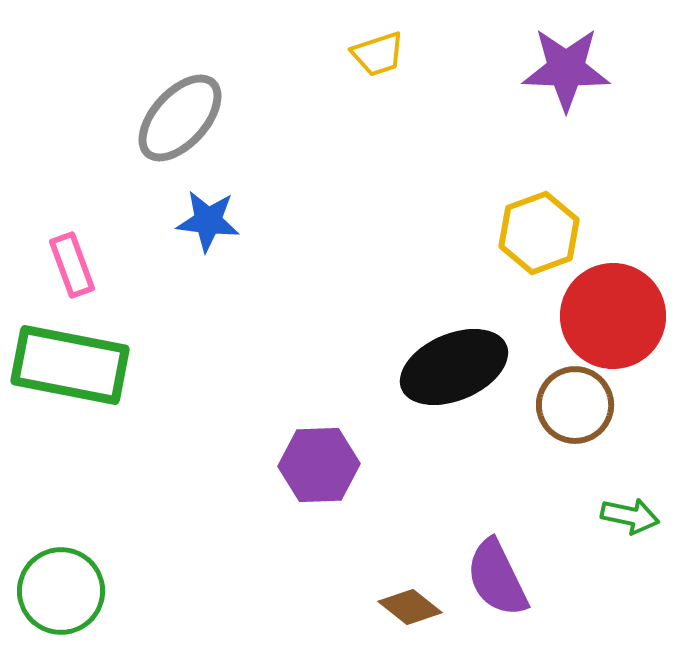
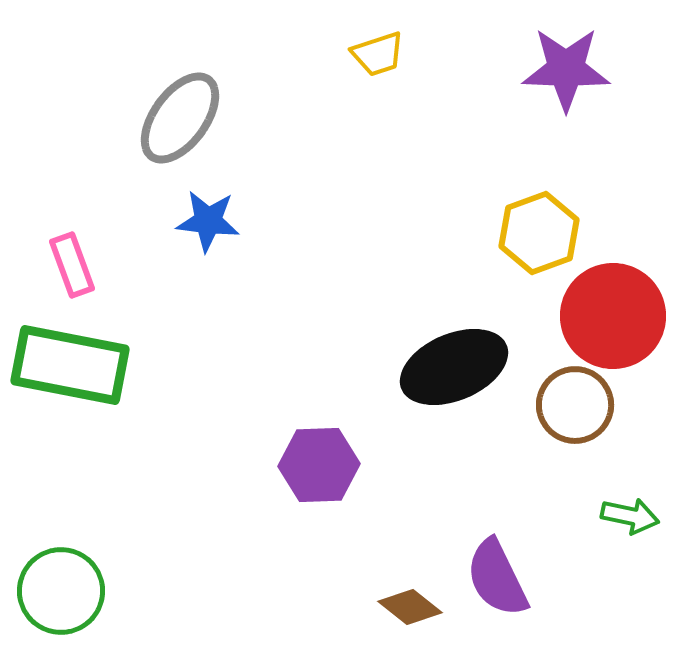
gray ellipse: rotated 6 degrees counterclockwise
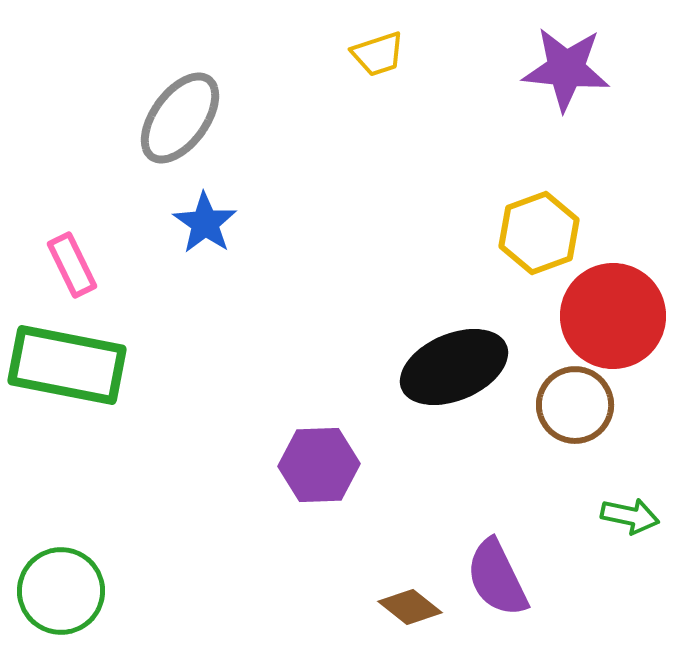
purple star: rotated 4 degrees clockwise
blue star: moved 3 px left, 2 px down; rotated 28 degrees clockwise
pink rectangle: rotated 6 degrees counterclockwise
green rectangle: moved 3 px left
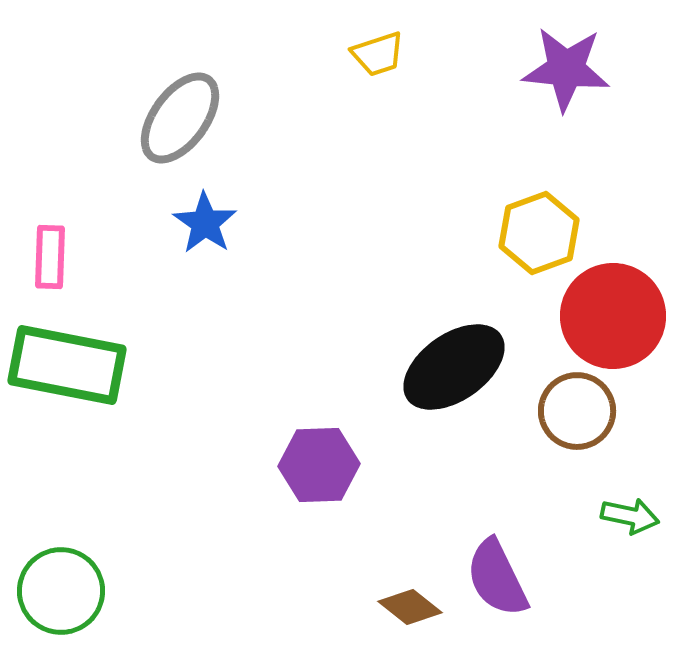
pink rectangle: moved 22 px left, 8 px up; rotated 28 degrees clockwise
black ellipse: rotated 12 degrees counterclockwise
brown circle: moved 2 px right, 6 px down
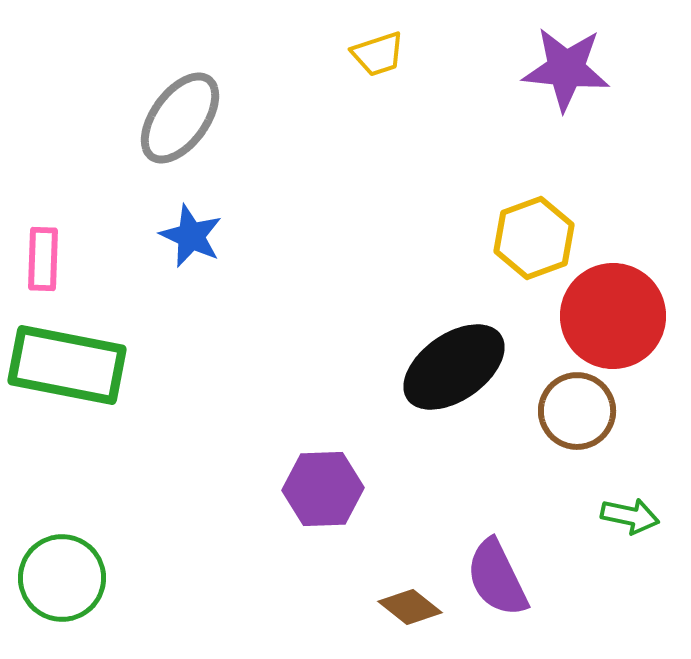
blue star: moved 14 px left, 13 px down; rotated 10 degrees counterclockwise
yellow hexagon: moved 5 px left, 5 px down
pink rectangle: moved 7 px left, 2 px down
purple hexagon: moved 4 px right, 24 px down
green circle: moved 1 px right, 13 px up
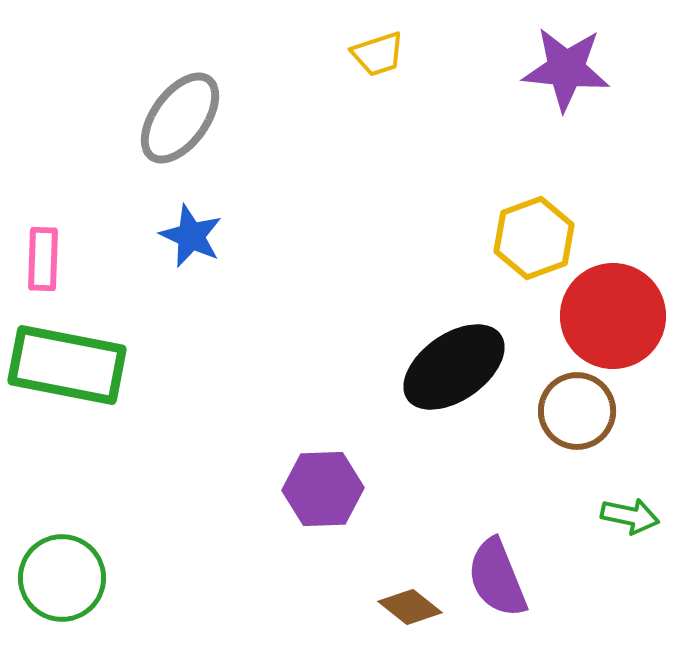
purple semicircle: rotated 4 degrees clockwise
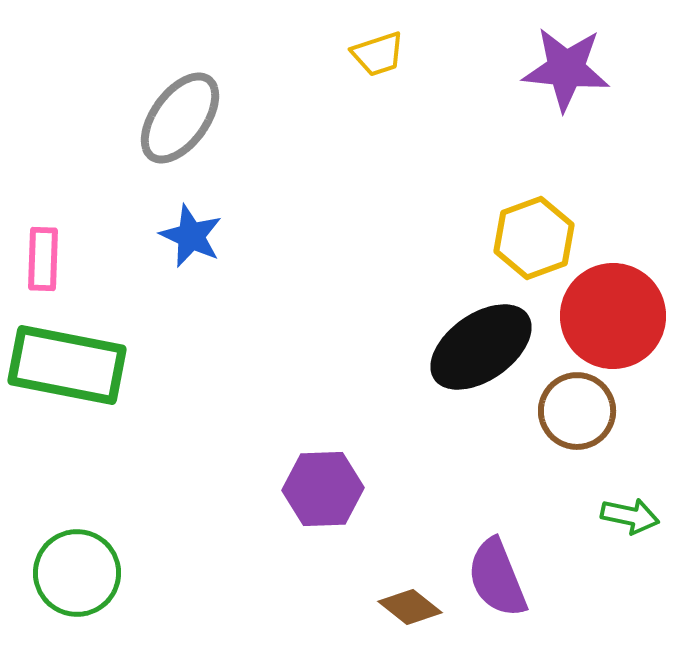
black ellipse: moved 27 px right, 20 px up
green circle: moved 15 px right, 5 px up
